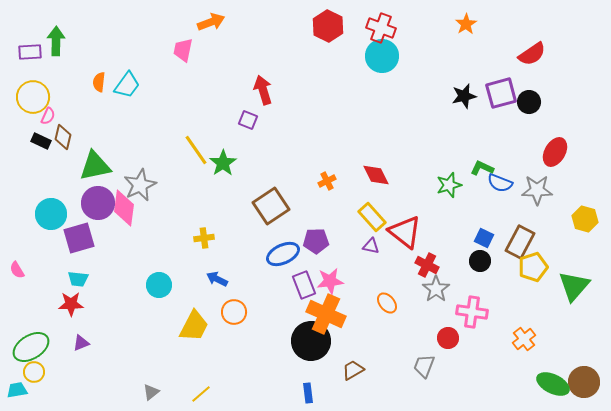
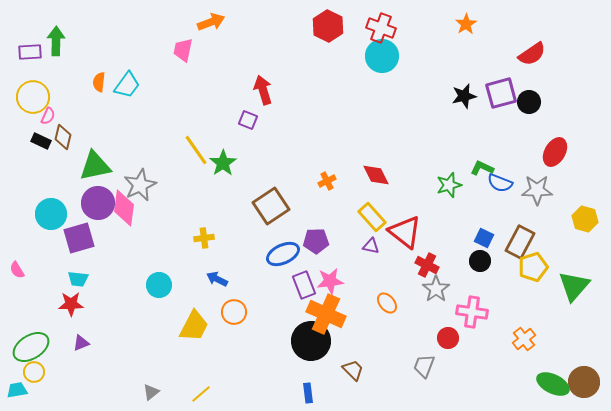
brown trapezoid at (353, 370): rotated 75 degrees clockwise
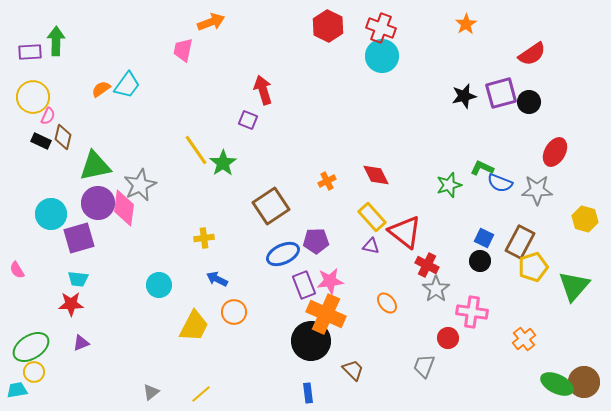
orange semicircle at (99, 82): moved 2 px right, 7 px down; rotated 48 degrees clockwise
green ellipse at (553, 384): moved 4 px right
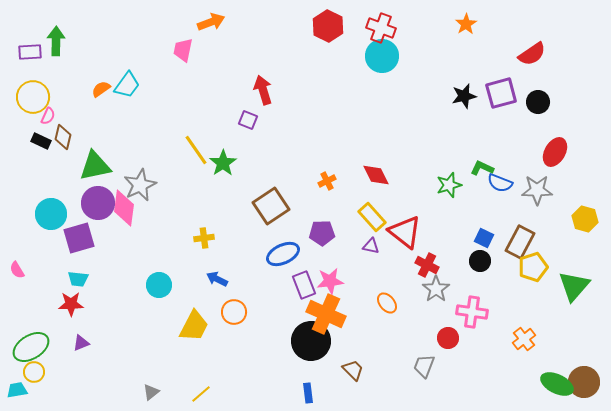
black circle at (529, 102): moved 9 px right
purple pentagon at (316, 241): moved 6 px right, 8 px up
